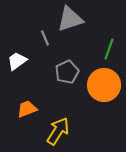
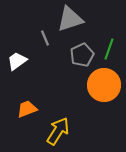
gray pentagon: moved 15 px right, 17 px up
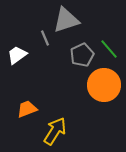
gray triangle: moved 4 px left, 1 px down
green line: rotated 60 degrees counterclockwise
white trapezoid: moved 6 px up
yellow arrow: moved 3 px left
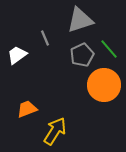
gray triangle: moved 14 px right
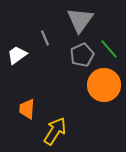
gray triangle: rotated 36 degrees counterclockwise
orange trapezoid: rotated 65 degrees counterclockwise
